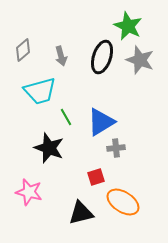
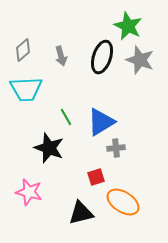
cyan trapezoid: moved 14 px left, 2 px up; rotated 12 degrees clockwise
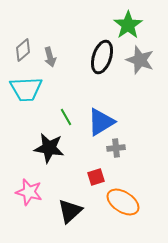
green star: moved 1 px up; rotated 12 degrees clockwise
gray arrow: moved 11 px left, 1 px down
black star: rotated 12 degrees counterclockwise
black triangle: moved 11 px left, 2 px up; rotated 28 degrees counterclockwise
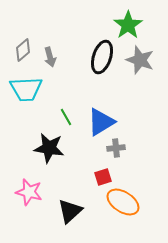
red square: moved 7 px right
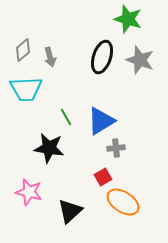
green star: moved 6 px up; rotated 20 degrees counterclockwise
blue triangle: moved 1 px up
red square: rotated 12 degrees counterclockwise
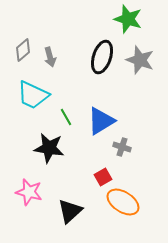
cyan trapezoid: moved 7 px right, 6 px down; rotated 28 degrees clockwise
gray cross: moved 6 px right, 1 px up; rotated 24 degrees clockwise
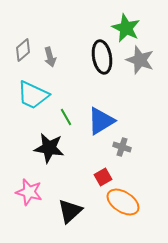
green star: moved 2 px left, 9 px down; rotated 8 degrees clockwise
black ellipse: rotated 28 degrees counterclockwise
